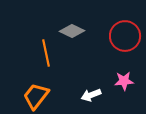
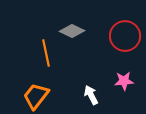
white arrow: rotated 84 degrees clockwise
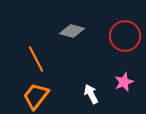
gray diamond: rotated 10 degrees counterclockwise
orange line: moved 10 px left, 6 px down; rotated 16 degrees counterclockwise
pink star: moved 1 px down; rotated 18 degrees counterclockwise
white arrow: moved 1 px up
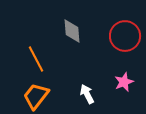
gray diamond: rotated 70 degrees clockwise
white arrow: moved 4 px left
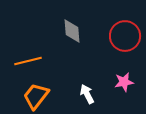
orange line: moved 8 px left, 2 px down; rotated 76 degrees counterclockwise
pink star: rotated 12 degrees clockwise
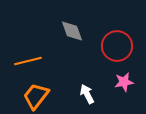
gray diamond: rotated 15 degrees counterclockwise
red circle: moved 8 px left, 10 px down
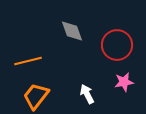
red circle: moved 1 px up
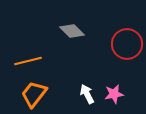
gray diamond: rotated 25 degrees counterclockwise
red circle: moved 10 px right, 1 px up
pink star: moved 10 px left, 12 px down
orange trapezoid: moved 2 px left, 2 px up
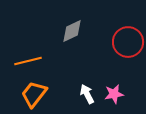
gray diamond: rotated 70 degrees counterclockwise
red circle: moved 1 px right, 2 px up
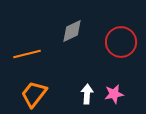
red circle: moved 7 px left
orange line: moved 1 px left, 7 px up
white arrow: rotated 30 degrees clockwise
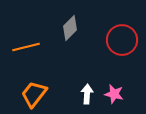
gray diamond: moved 2 px left, 3 px up; rotated 20 degrees counterclockwise
red circle: moved 1 px right, 2 px up
orange line: moved 1 px left, 7 px up
pink star: rotated 24 degrees clockwise
